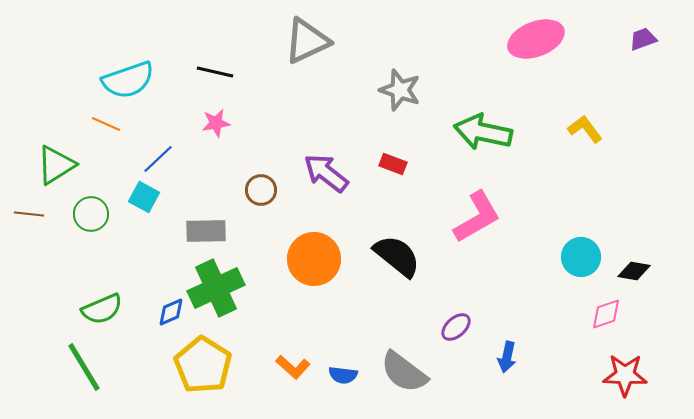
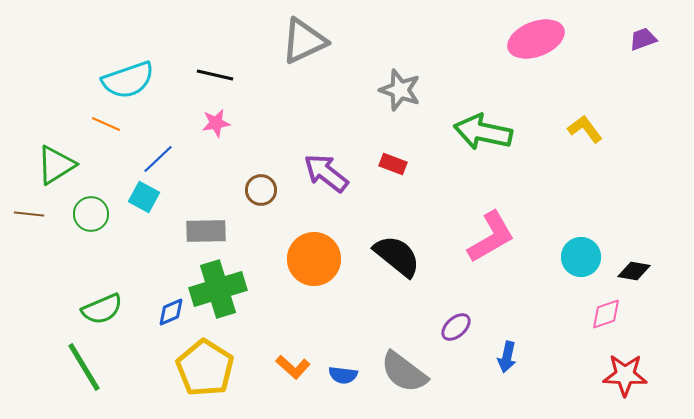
gray triangle: moved 3 px left
black line: moved 3 px down
pink L-shape: moved 14 px right, 20 px down
green cross: moved 2 px right, 1 px down; rotated 8 degrees clockwise
yellow pentagon: moved 2 px right, 3 px down
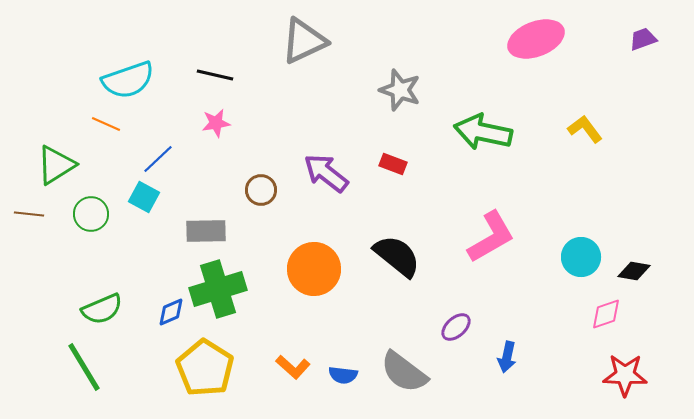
orange circle: moved 10 px down
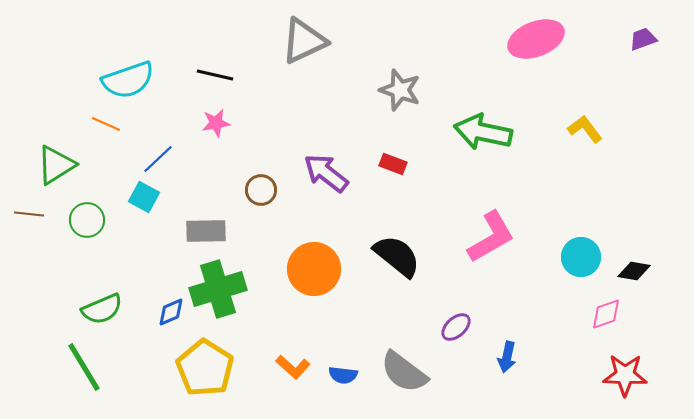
green circle: moved 4 px left, 6 px down
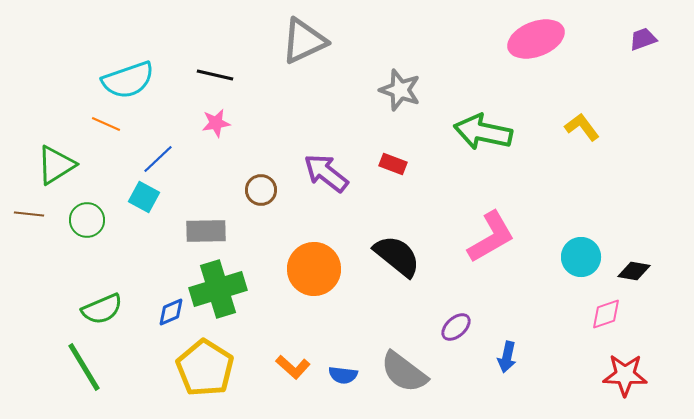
yellow L-shape: moved 3 px left, 2 px up
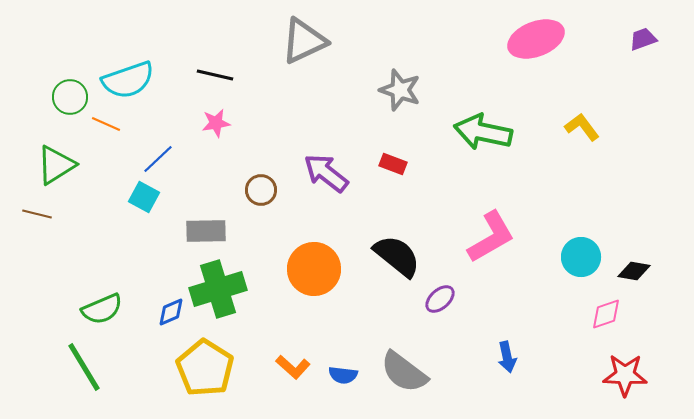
brown line: moved 8 px right; rotated 8 degrees clockwise
green circle: moved 17 px left, 123 px up
purple ellipse: moved 16 px left, 28 px up
blue arrow: rotated 24 degrees counterclockwise
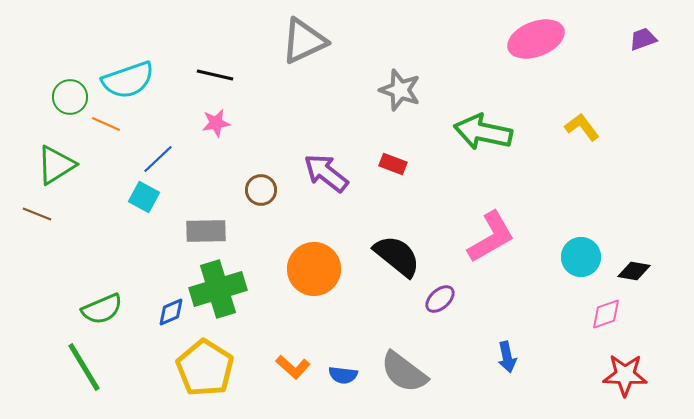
brown line: rotated 8 degrees clockwise
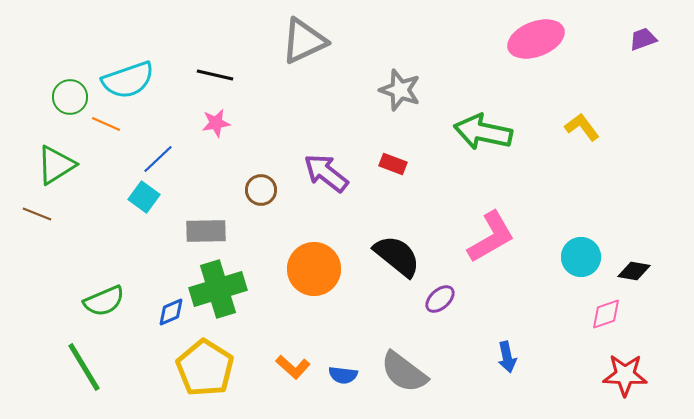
cyan square: rotated 8 degrees clockwise
green semicircle: moved 2 px right, 8 px up
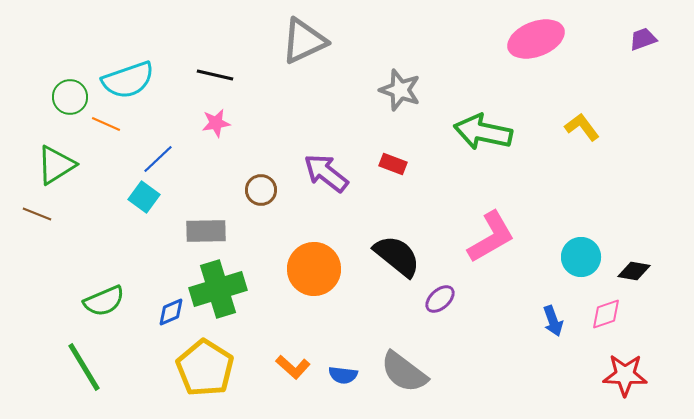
blue arrow: moved 46 px right, 36 px up; rotated 8 degrees counterclockwise
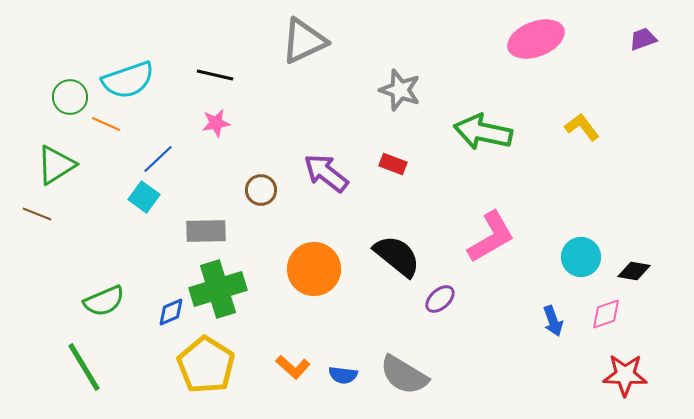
yellow pentagon: moved 1 px right, 3 px up
gray semicircle: moved 3 px down; rotated 6 degrees counterclockwise
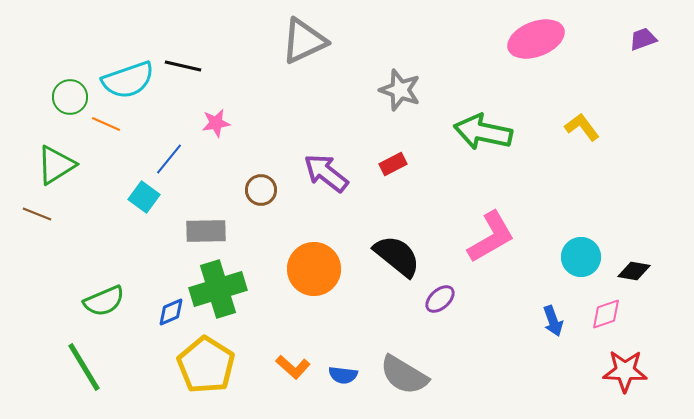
black line: moved 32 px left, 9 px up
blue line: moved 11 px right; rotated 8 degrees counterclockwise
red rectangle: rotated 48 degrees counterclockwise
red star: moved 4 px up
